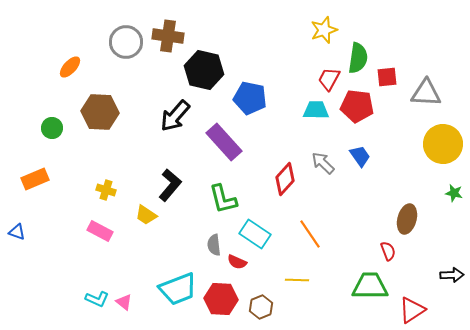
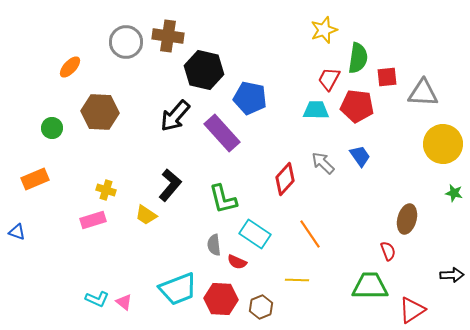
gray triangle at (426, 93): moved 3 px left
purple rectangle at (224, 142): moved 2 px left, 9 px up
pink rectangle at (100, 231): moved 7 px left, 11 px up; rotated 45 degrees counterclockwise
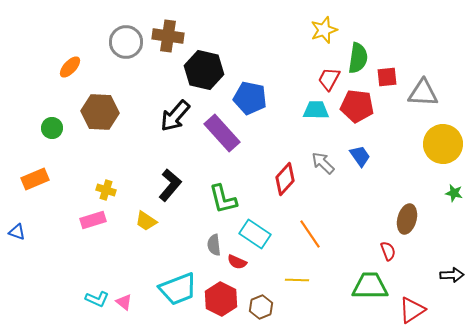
yellow trapezoid at (146, 215): moved 6 px down
red hexagon at (221, 299): rotated 24 degrees clockwise
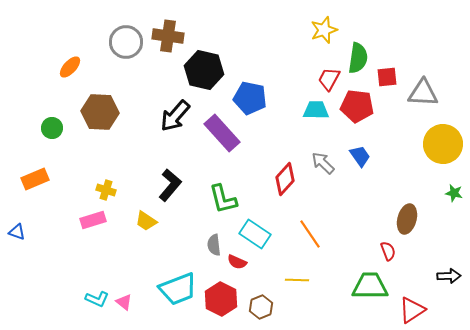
black arrow at (452, 275): moved 3 px left, 1 px down
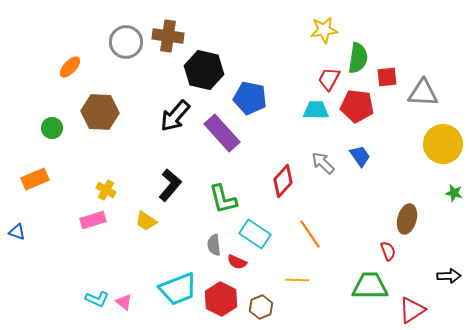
yellow star at (324, 30): rotated 12 degrees clockwise
red diamond at (285, 179): moved 2 px left, 2 px down
yellow cross at (106, 190): rotated 12 degrees clockwise
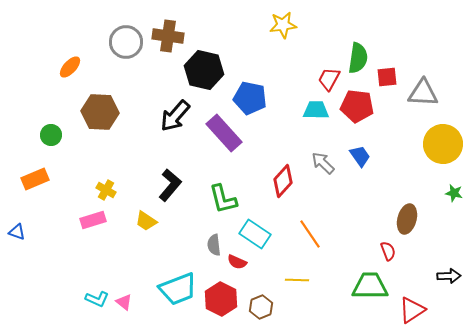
yellow star at (324, 30): moved 41 px left, 5 px up
green circle at (52, 128): moved 1 px left, 7 px down
purple rectangle at (222, 133): moved 2 px right
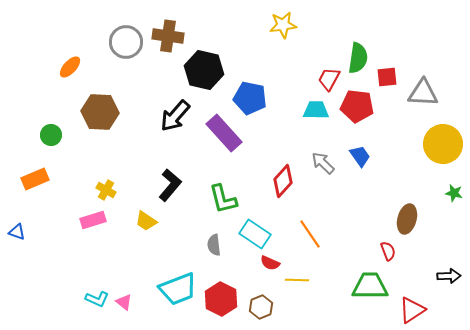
red semicircle at (237, 262): moved 33 px right, 1 px down
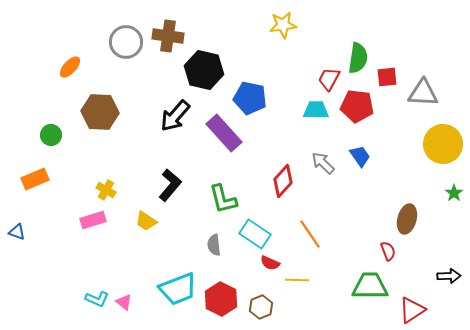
green star at (454, 193): rotated 24 degrees clockwise
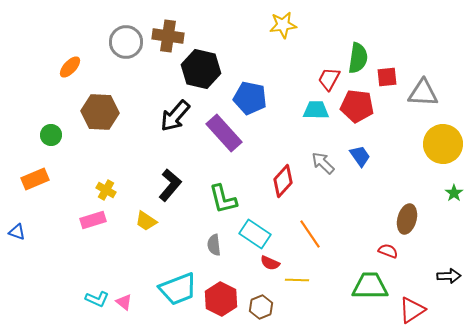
black hexagon at (204, 70): moved 3 px left, 1 px up
red semicircle at (388, 251): rotated 48 degrees counterclockwise
